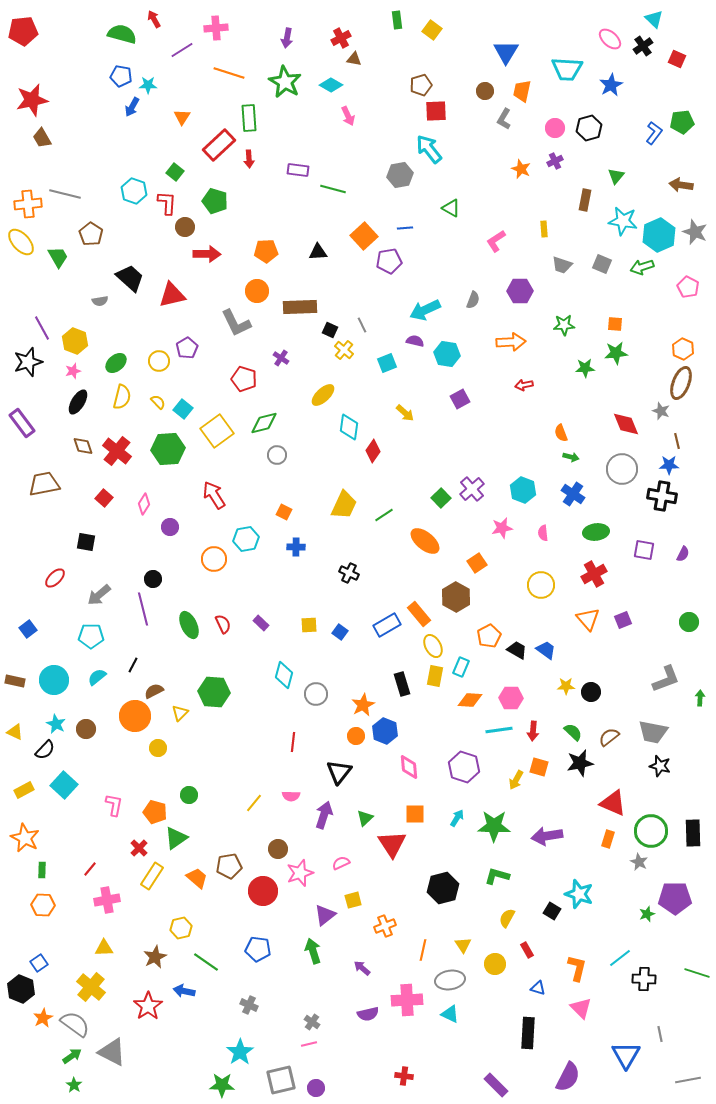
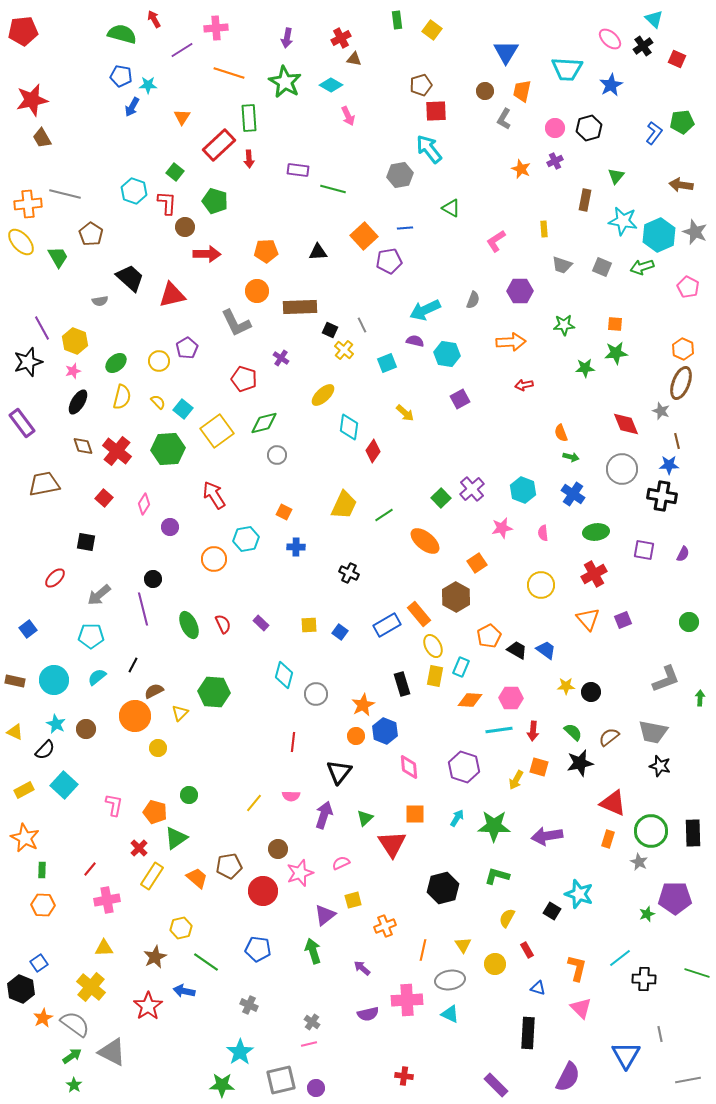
gray square at (602, 264): moved 3 px down
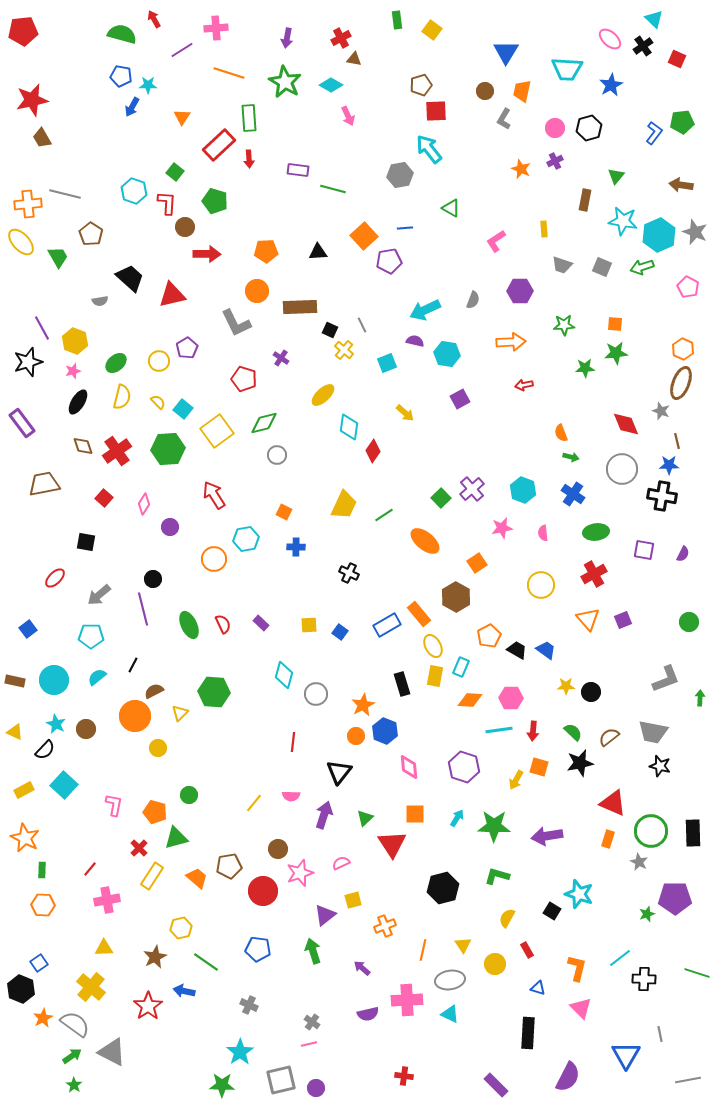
red cross at (117, 451): rotated 16 degrees clockwise
green triangle at (176, 838): rotated 20 degrees clockwise
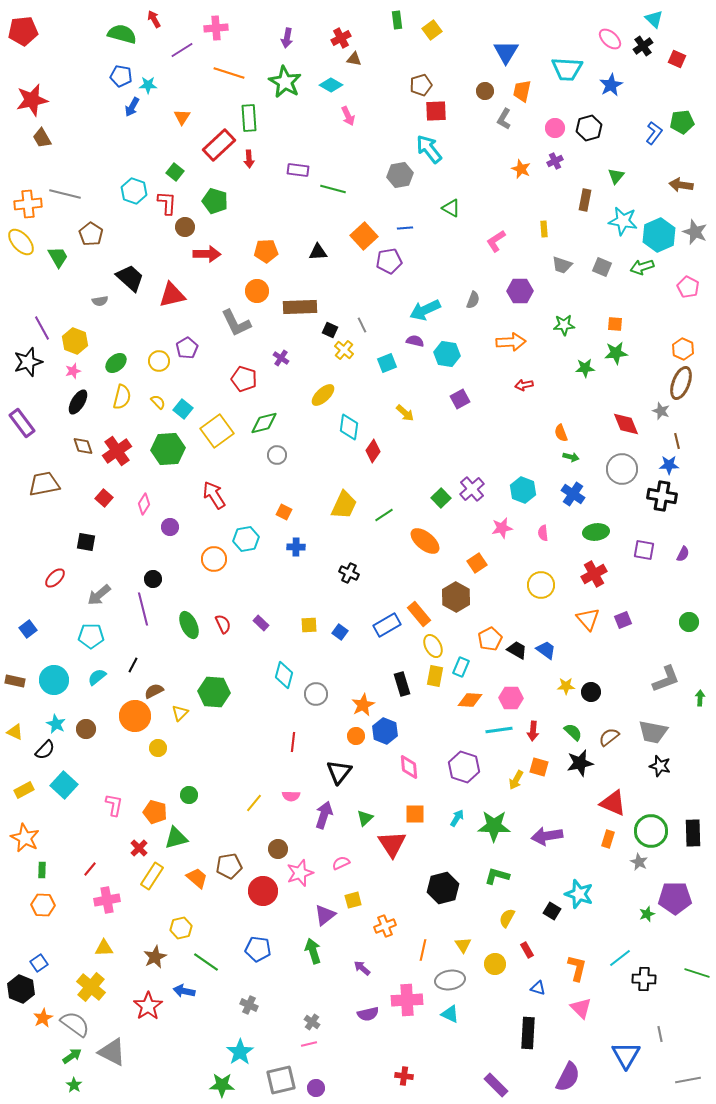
yellow square at (432, 30): rotated 18 degrees clockwise
orange pentagon at (489, 636): moved 1 px right, 3 px down
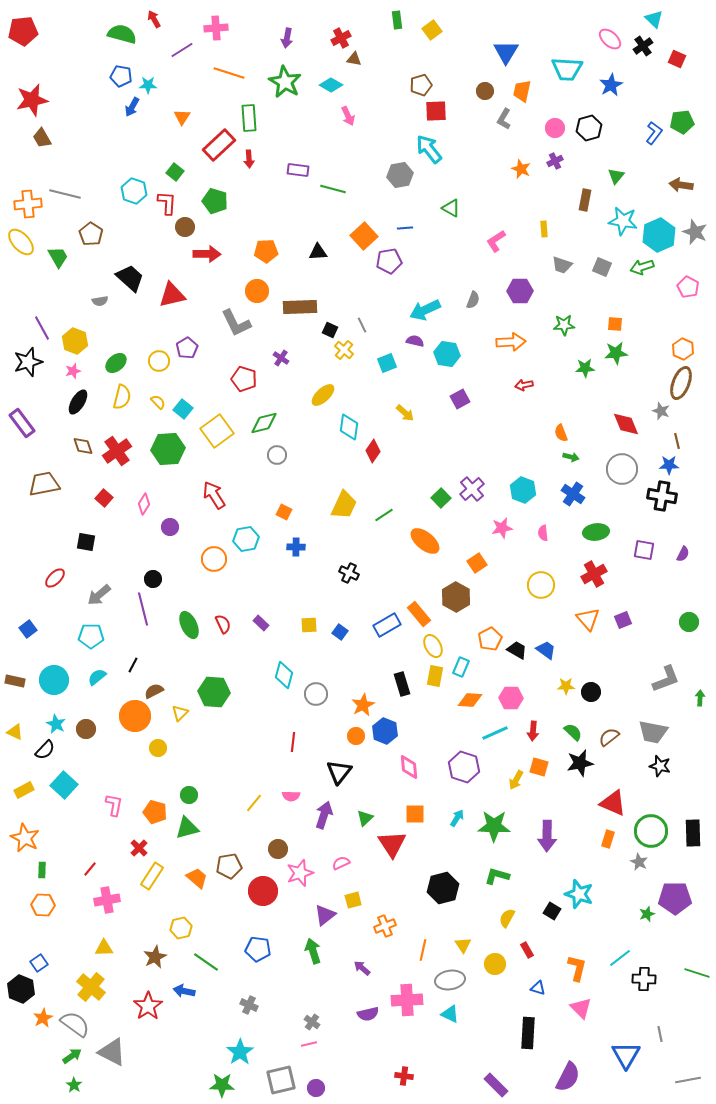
cyan line at (499, 730): moved 4 px left, 3 px down; rotated 16 degrees counterclockwise
purple arrow at (547, 836): rotated 80 degrees counterclockwise
green triangle at (176, 838): moved 11 px right, 10 px up
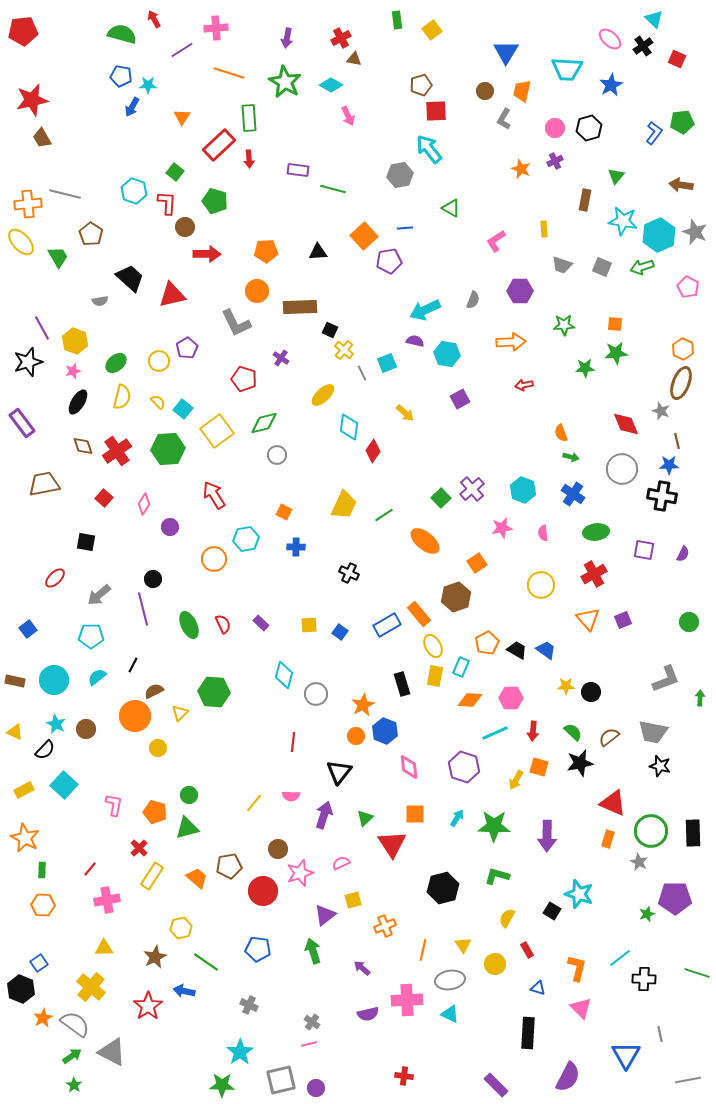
gray line at (362, 325): moved 48 px down
brown hexagon at (456, 597): rotated 12 degrees clockwise
orange pentagon at (490, 639): moved 3 px left, 4 px down
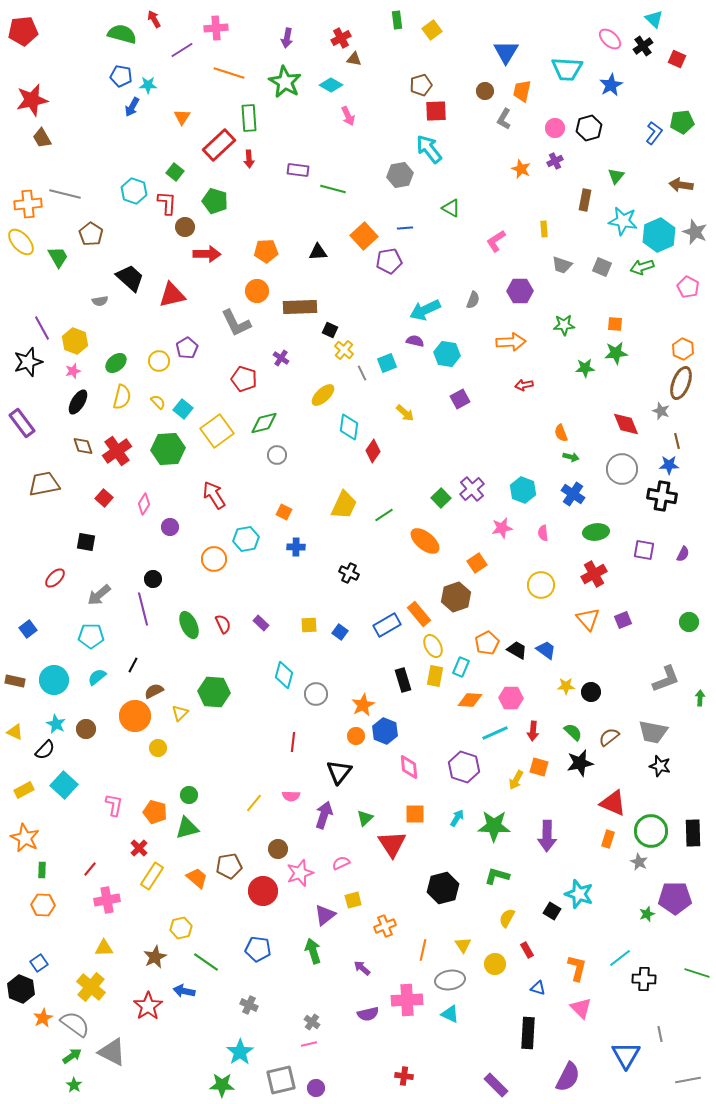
black rectangle at (402, 684): moved 1 px right, 4 px up
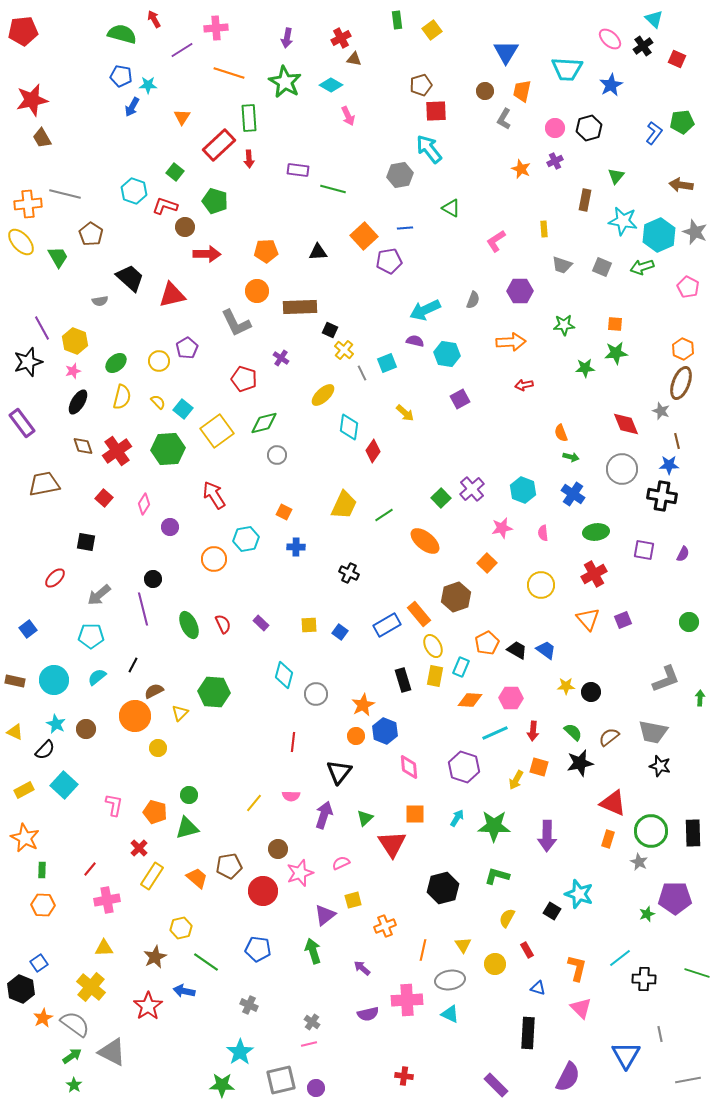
red L-shape at (167, 203): moved 2 px left, 3 px down; rotated 75 degrees counterclockwise
orange square at (477, 563): moved 10 px right; rotated 12 degrees counterclockwise
